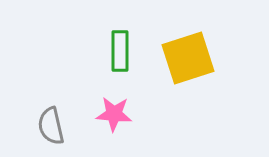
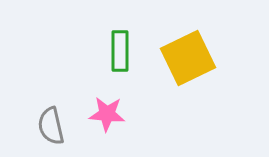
yellow square: rotated 8 degrees counterclockwise
pink star: moved 7 px left
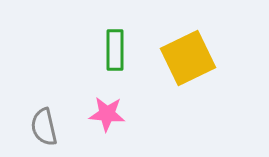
green rectangle: moved 5 px left, 1 px up
gray semicircle: moved 7 px left, 1 px down
